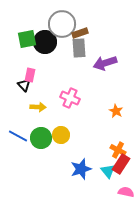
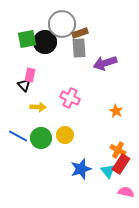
yellow circle: moved 4 px right
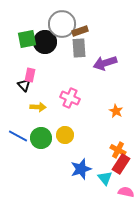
brown rectangle: moved 2 px up
cyan triangle: moved 3 px left, 7 px down
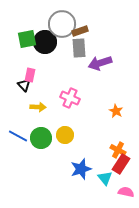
purple arrow: moved 5 px left
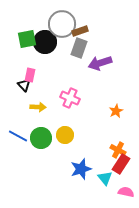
gray rectangle: rotated 24 degrees clockwise
orange star: rotated 16 degrees clockwise
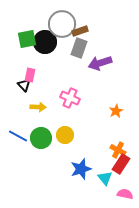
pink semicircle: moved 1 px left, 2 px down
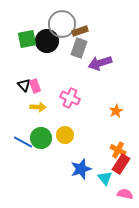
black circle: moved 2 px right, 1 px up
pink rectangle: moved 5 px right, 11 px down; rotated 32 degrees counterclockwise
blue line: moved 5 px right, 6 px down
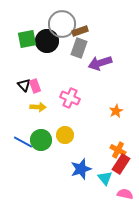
green circle: moved 2 px down
